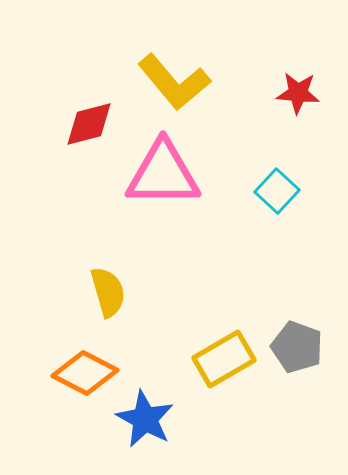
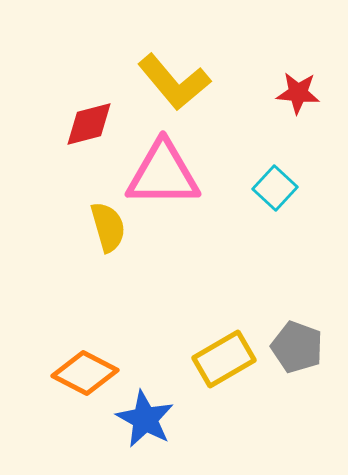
cyan square: moved 2 px left, 3 px up
yellow semicircle: moved 65 px up
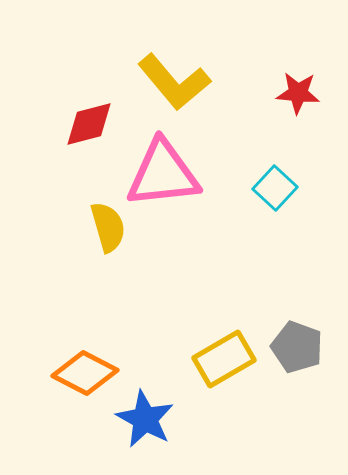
pink triangle: rotated 6 degrees counterclockwise
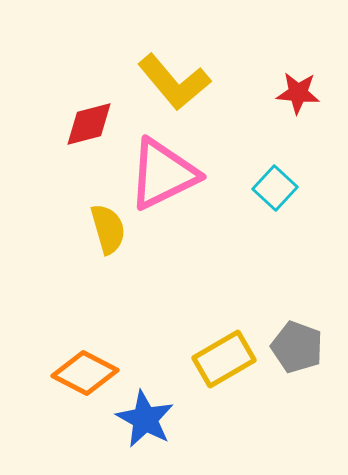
pink triangle: rotated 20 degrees counterclockwise
yellow semicircle: moved 2 px down
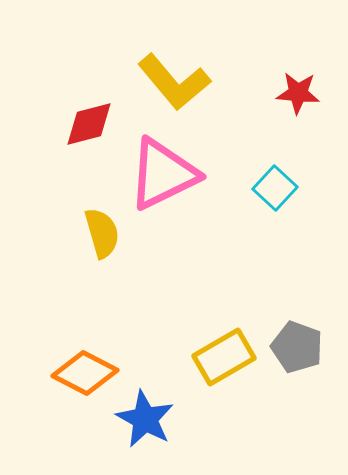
yellow semicircle: moved 6 px left, 4 px down
yellow rectangle: moved 2 px up
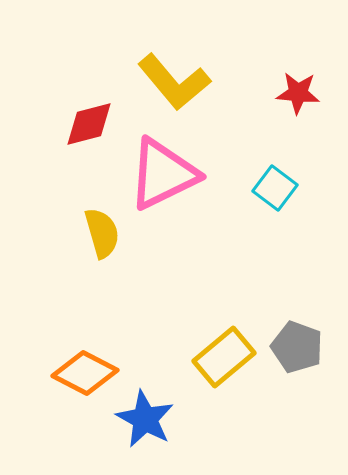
cyan square: rotated 6 degrees counterclockwise
yellow rectangle: rotated 10 degrees counterclockwise
